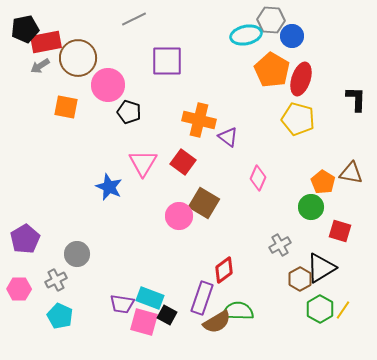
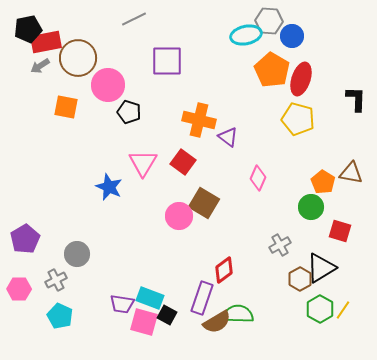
gray hexagon at (271, 20): moved 2 px left, 1 px down
black pentagon at (25, 29): moved 3 px right
green semicircle at (238, 311): moved 3 px down
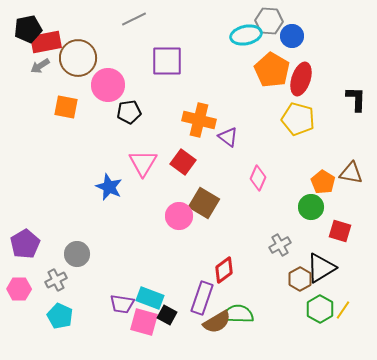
black pentagon at (129, 112): rotated 25 degrees counterclockwise
purple pentagon at (25, 239): moved 5 px down
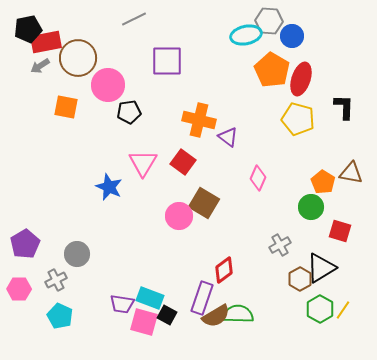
black L-shape at (356, 99): moved 12 px left, 8 px down
brown semicircle at (217, 322): moved 1 px left, 6 px up
